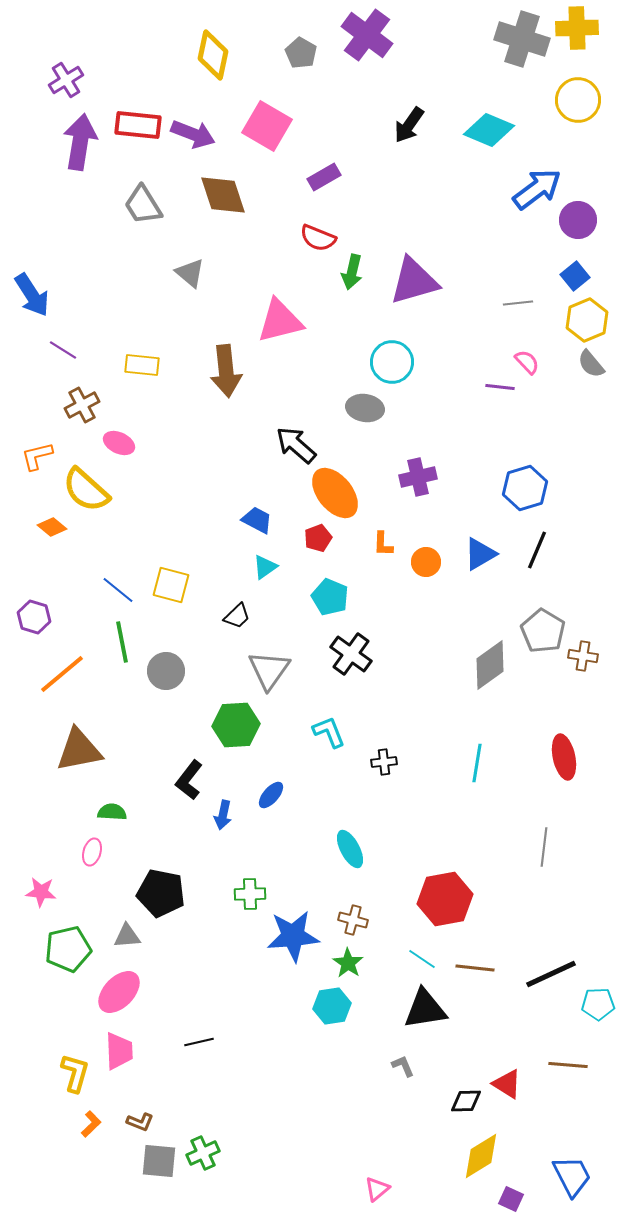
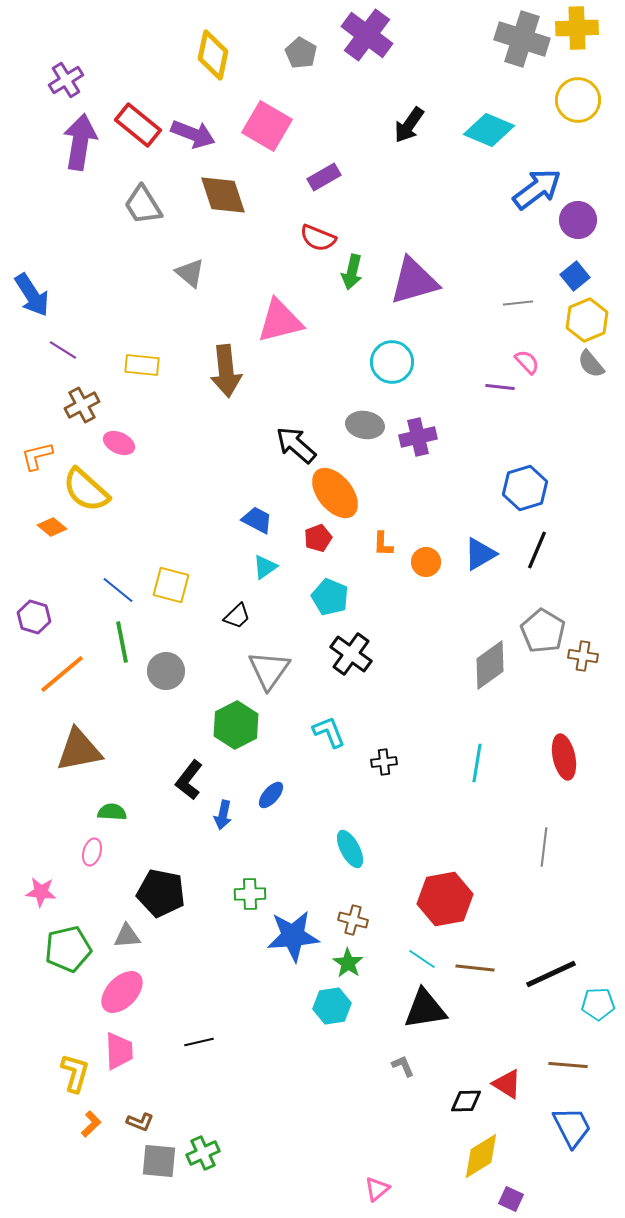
red rectangle at (138, 125): rotated 33 degrees clockwise
gray ellipse at (365, 408): moved 17 px down
purple cross at (418, 477): moved 40 px up
green hexagon at (236, 725): rotated 24 degrees counterclockwise
pink ellipse at (119, 992): moved 3 px right
blue trapezoid at (572, 1176): moved 49 px up
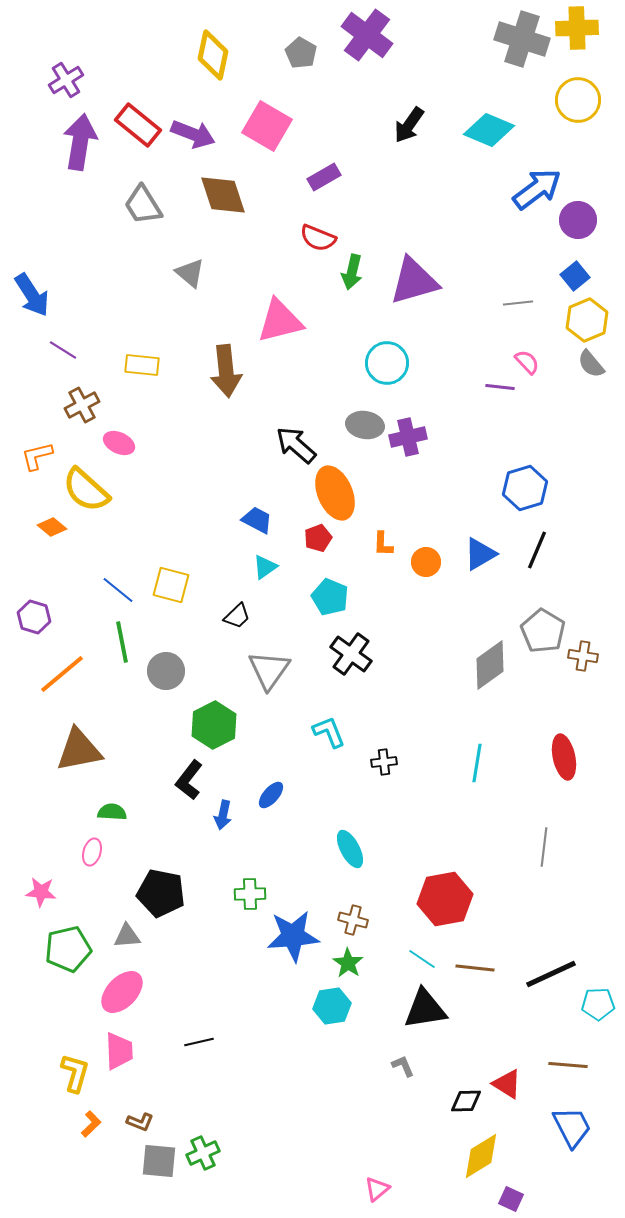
cyan circle at (392, 362): moved 5 px left, 1 px down
purple cross at (418, 437): moved 10 px left
orange ellipse at (335, 493): rotated 16 degrees clockwise
green hexagon at (236, 725): moved 22 px left
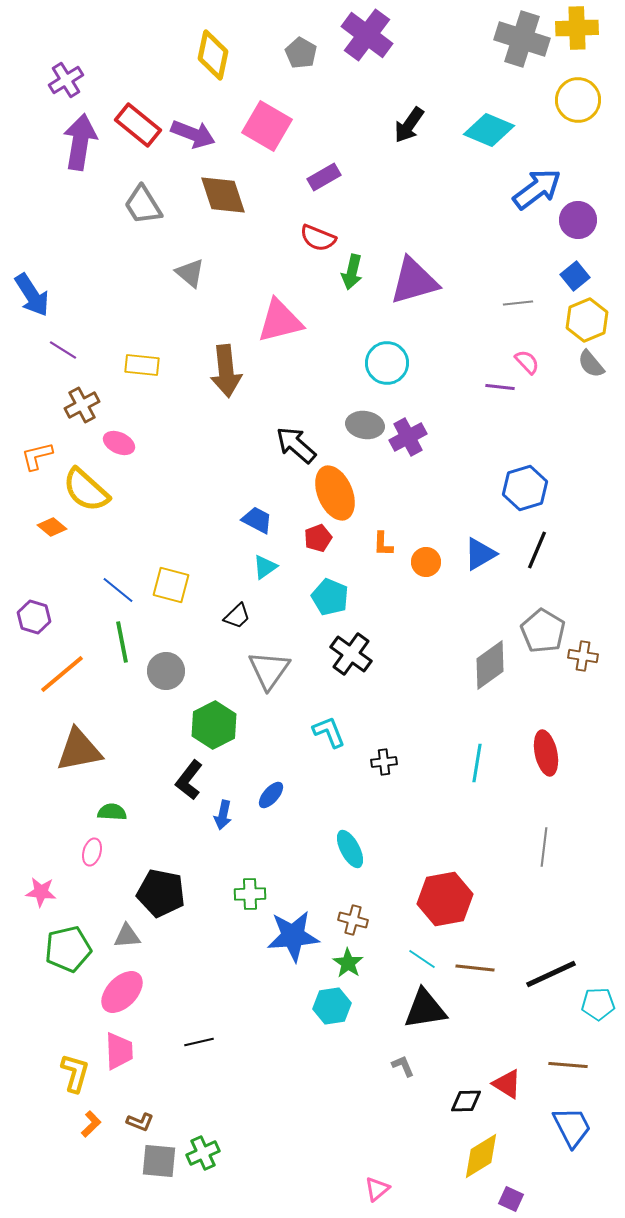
purple cross at (408, 437): rotated 15 degrees counterclockwise
red ellipse at (564, 757): moved 18 px left, 4 px up
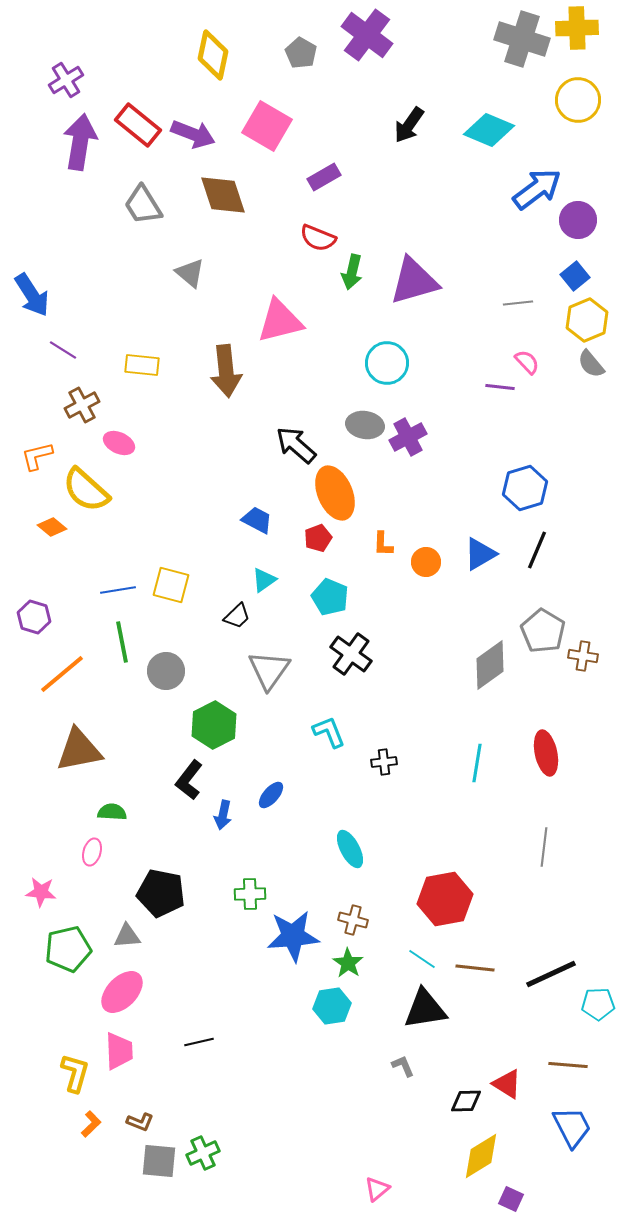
cyan triangle at (265, 567): moved 1 px left, 13 px down
blue line at (118, 590): rotated 48 degrees counterclockwise
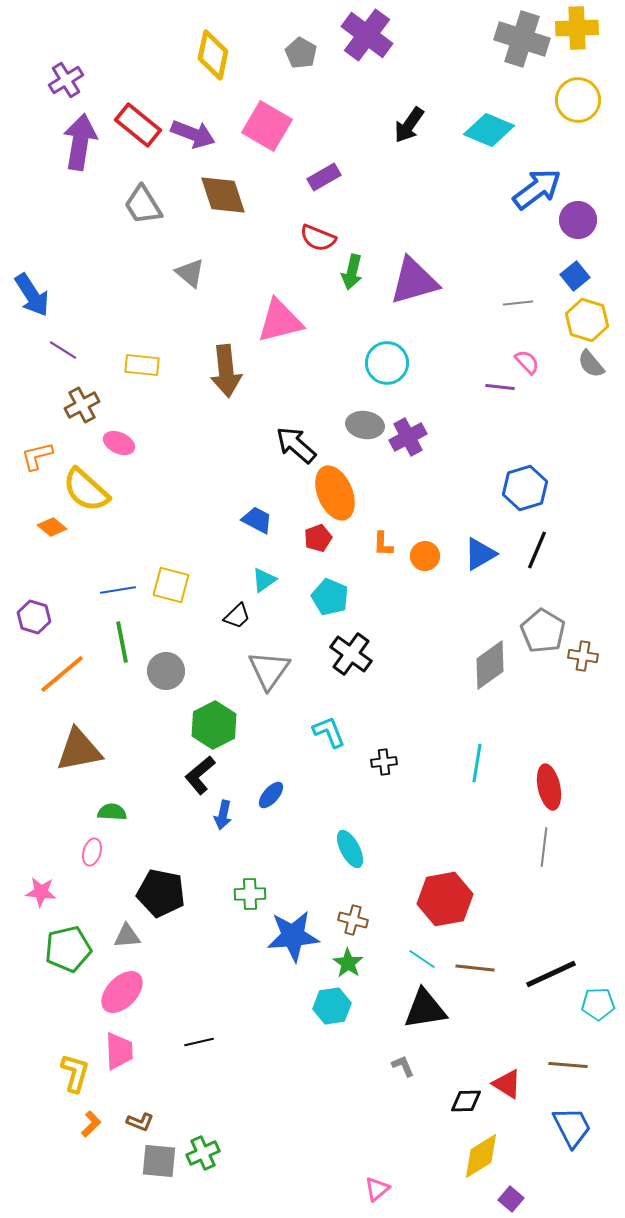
yellow hexagon at (587, 320): rotated 21 degrees counterclockwise
orange circle at (426, 562): moved 1 px left, 6 px up
red ellipse at (546, 753): moved 3 px right, 34 px down
black L-shape at (189, 780): moved 11 px right, 5 px up; rotated 12 degrees clockwise
purple square at (511, 1199): rotated 15 degrees clockwise
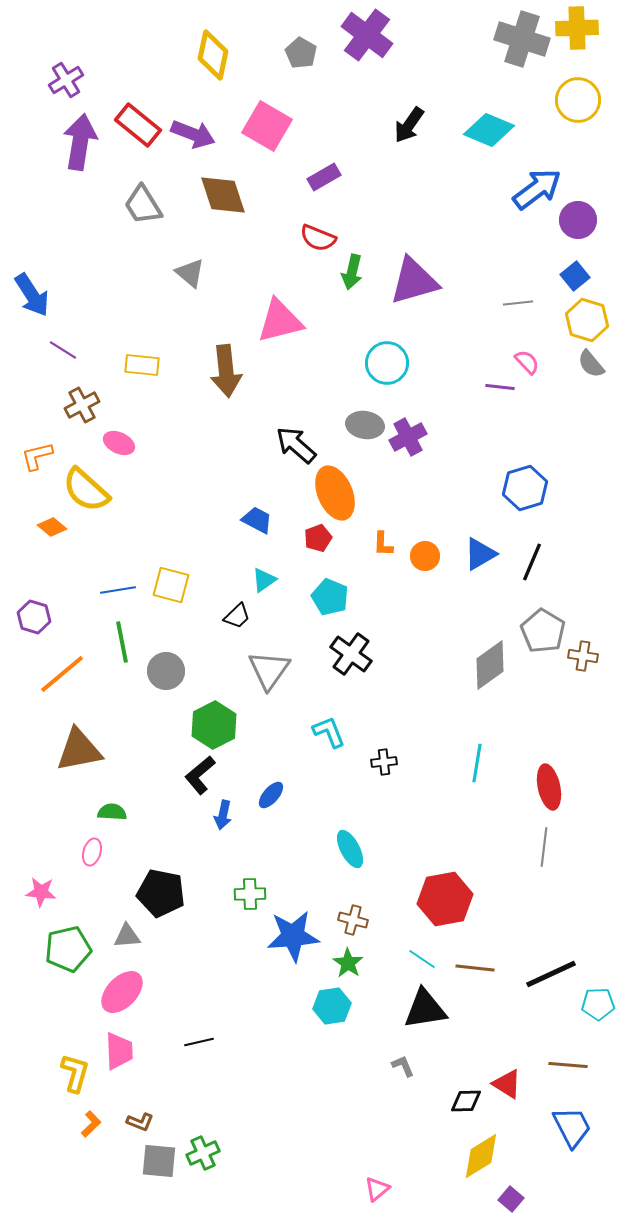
black line at (537, 550): moved 5 px left, 12 px down
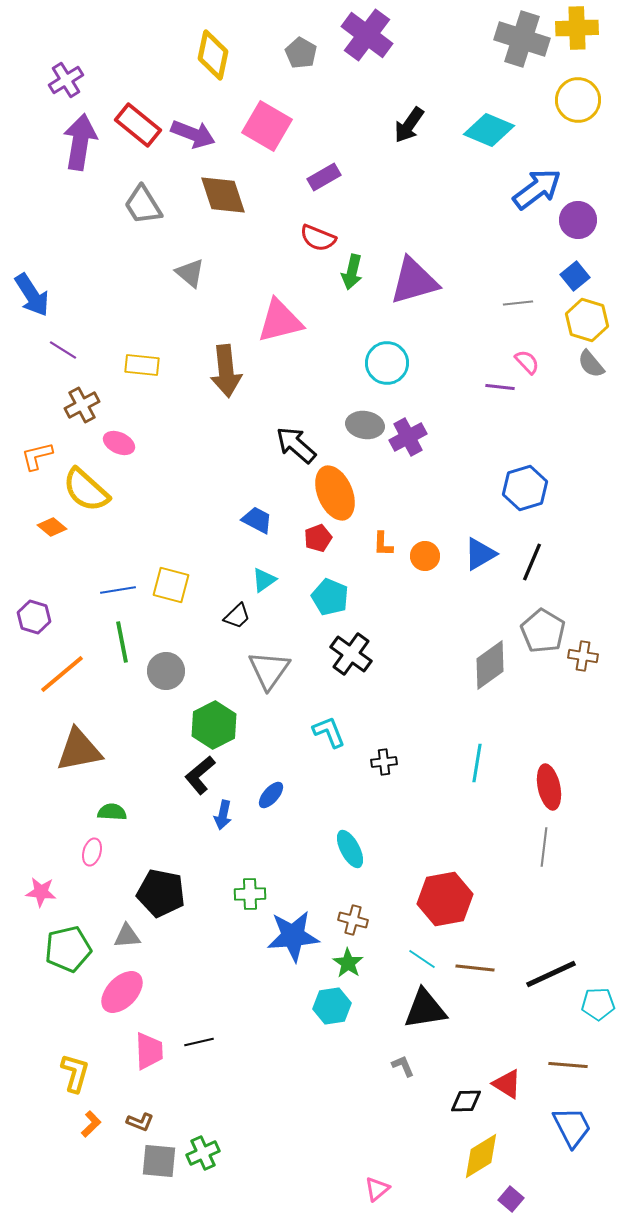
pink trapezoid at (119, 1051): moved 30 px right
